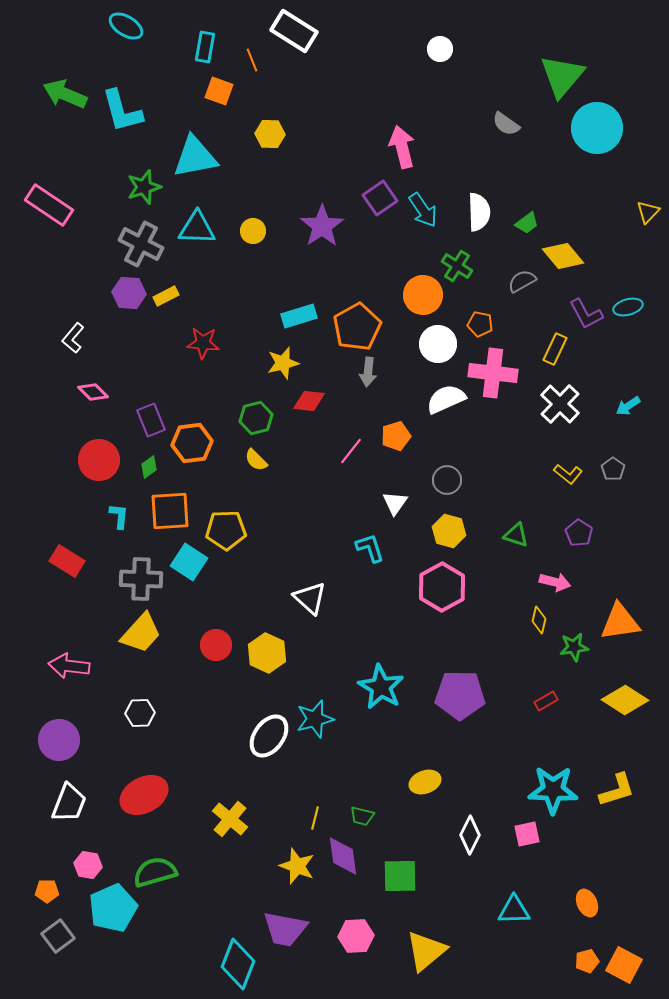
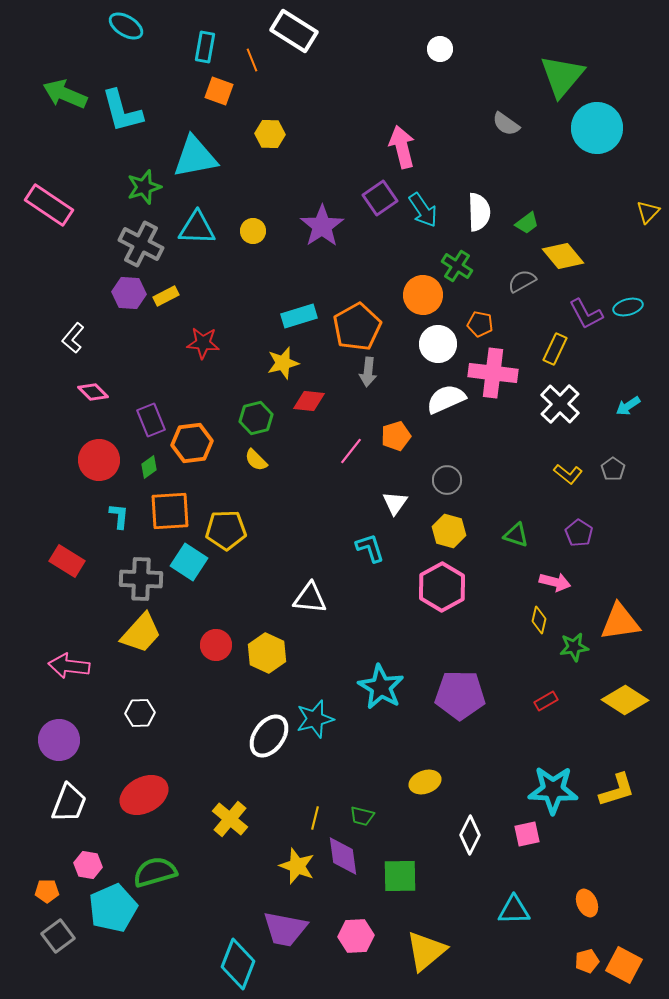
white triangle at (310, 598): rotated 36 degrees counterclockwise
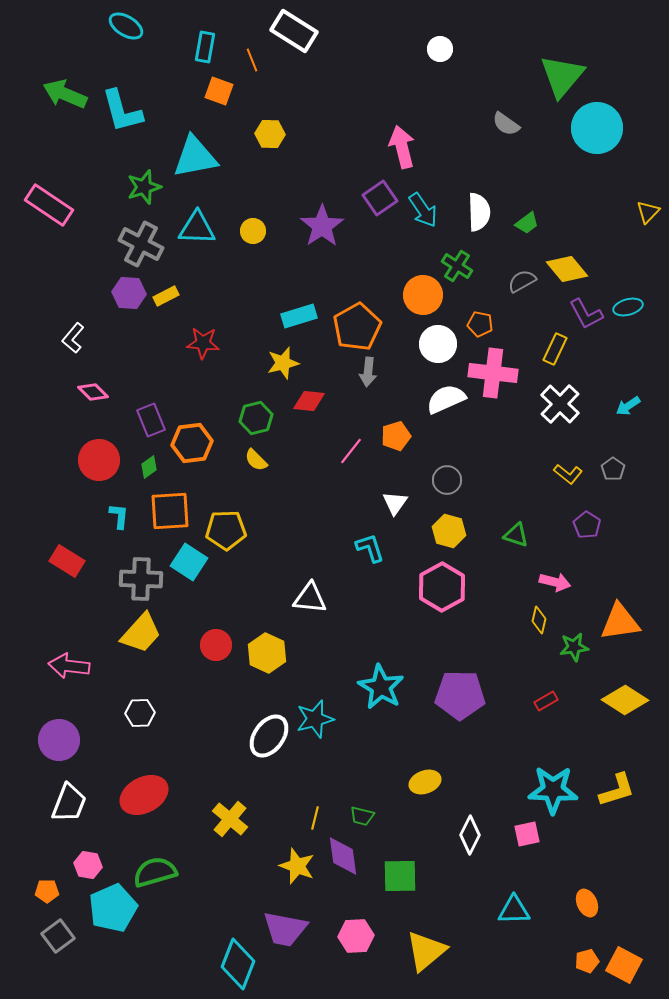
yellow diamond at (563, 256): moved 4 px right, 13 px down
purple pentagon at (579, 533): moved 8 px right, 8 px up
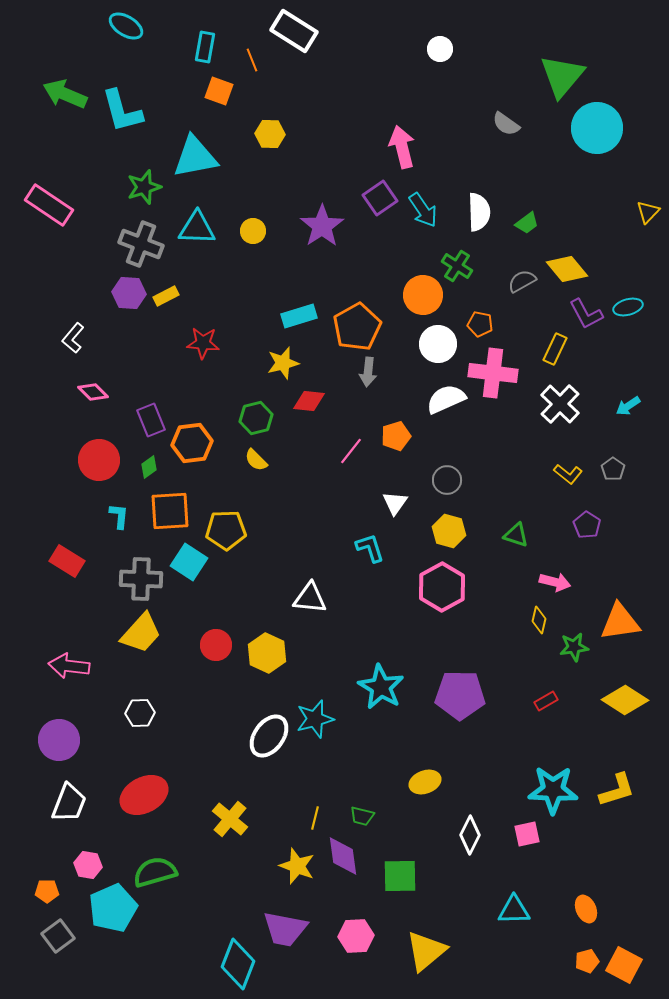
gray cross at (141, 244): rotated 6 degrees counterclockwise
orange ellipse at (587, 903): moved 1 px left, 6 px down
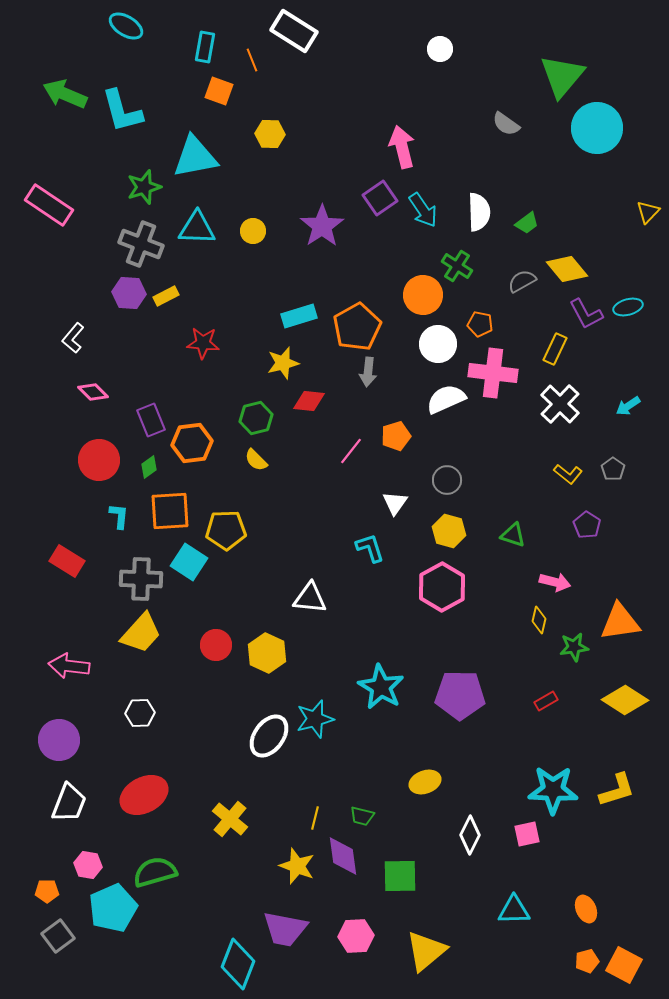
green triangle at (516, 535): moved 3 px left
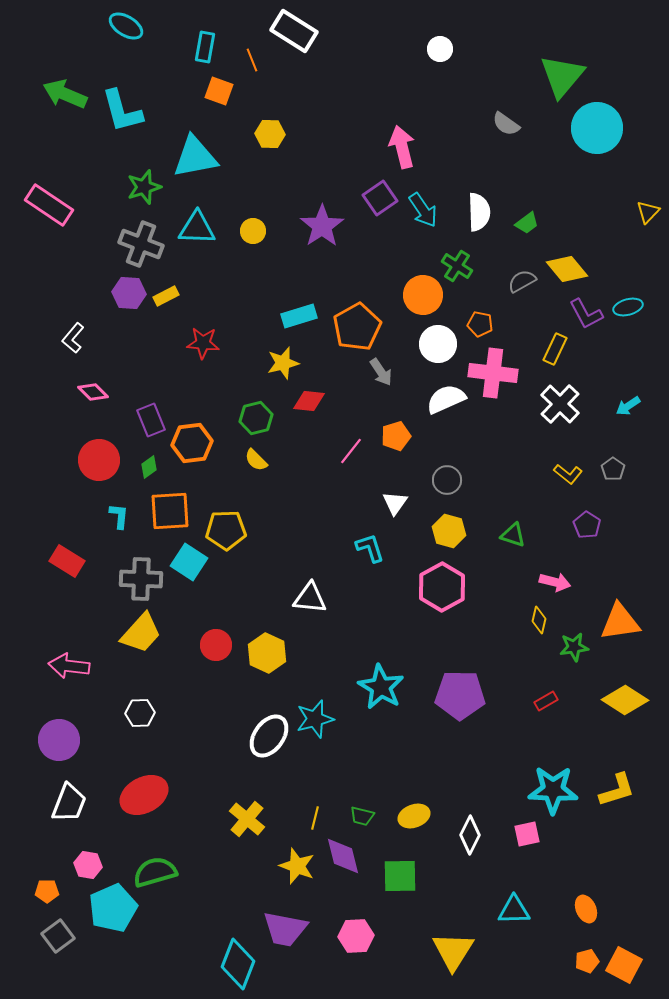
gray arrow at (368, 372): moved 13 px right; rotated 40 degrees counterclockwise
yellow ellipse at (425, 782): moved 11 px left, 34 px down
yellow cross at (230, 819): moved 17 px right
purple diamond at (343, 856): rotated 6 degrees counterclockwise
yellow triangle at (426, 951): moved 27 px right; rotated 18 degrees counterclockwise
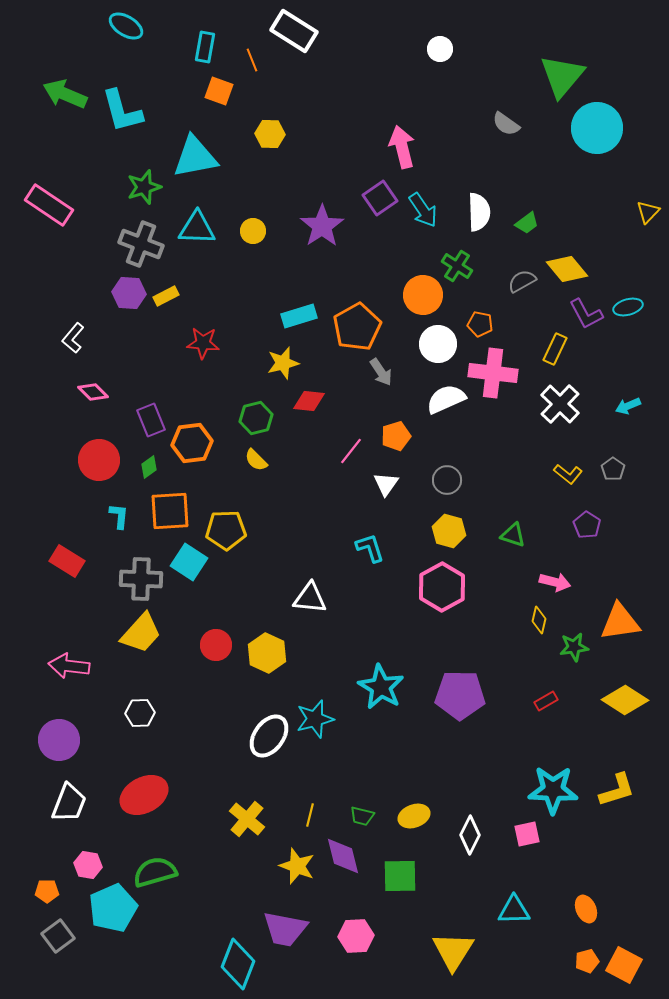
cyan arrow at (628, 406): rotated 10 degrees clockwise
white triangle at (395, 503): moved 9 px left, 19 px up
yellow line at (315, 818): moved 5 px left, 3 px up
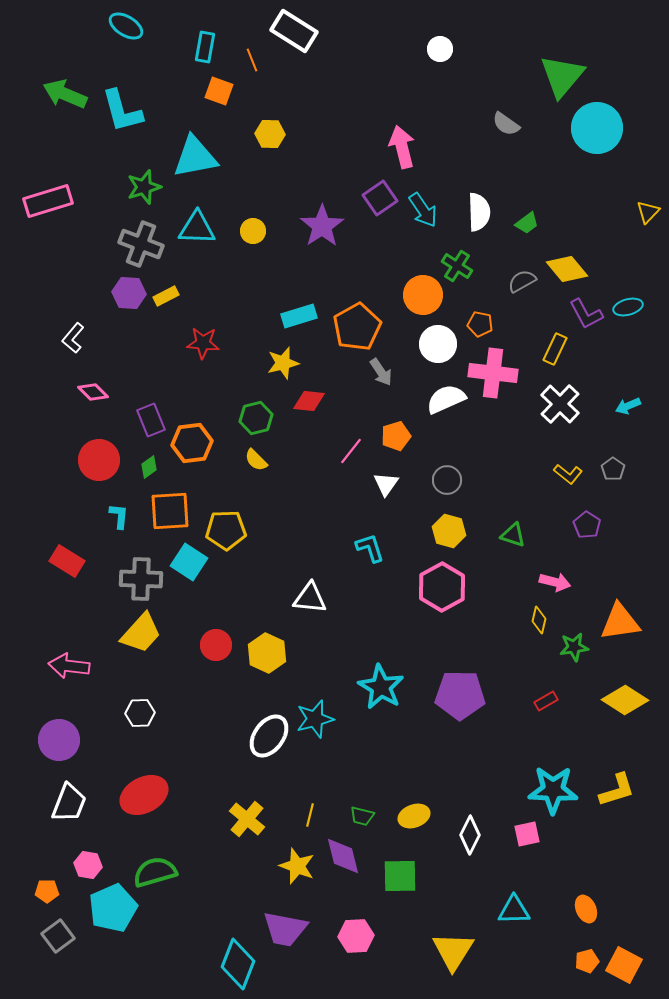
pink rectangle at (49, 205): moved 1 px left, 4 px up; rotated 51 degrees counterclockwise
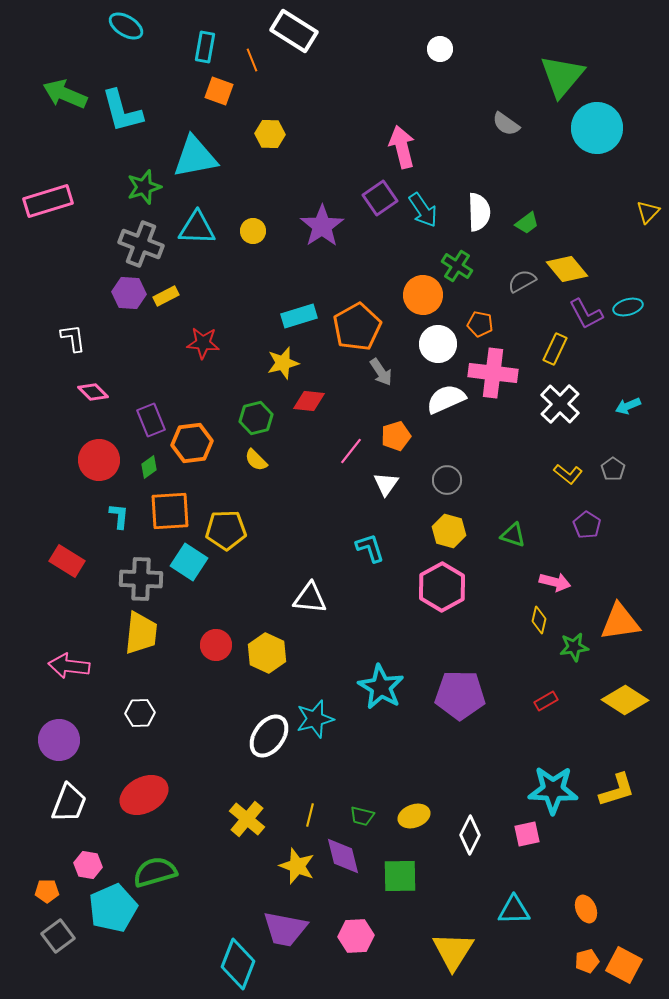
white L-shape at (73, 338): rotated 132 degrees clockwise
yellow trapezoid at (141, 633): rotated 36 degrees counterclockwise
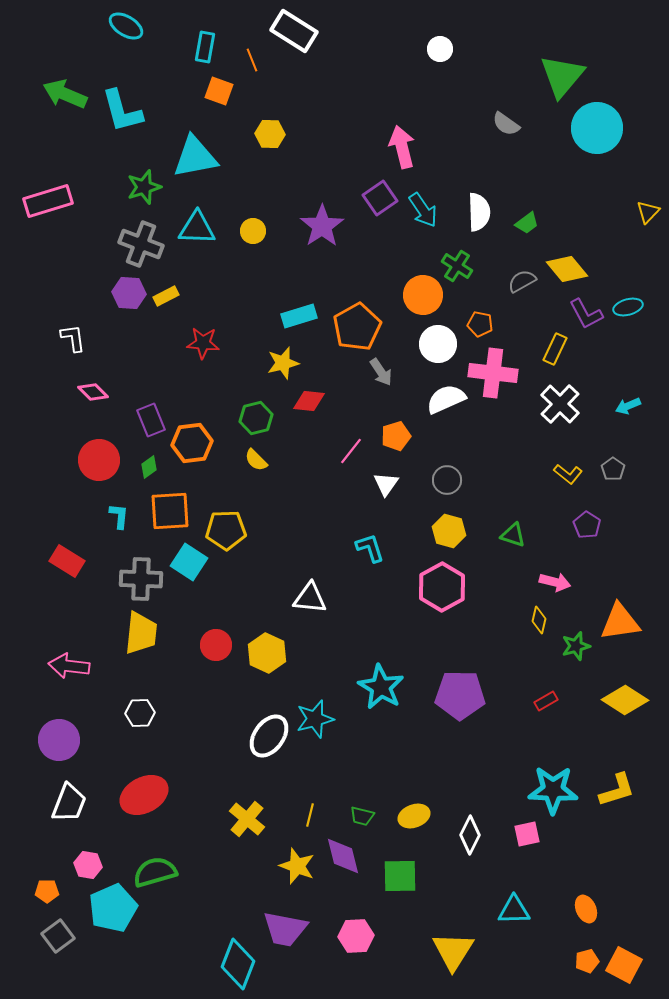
green star at (574, 647): moved 2 px right, 1 px up; rotated 8 degrees counterclockwise
